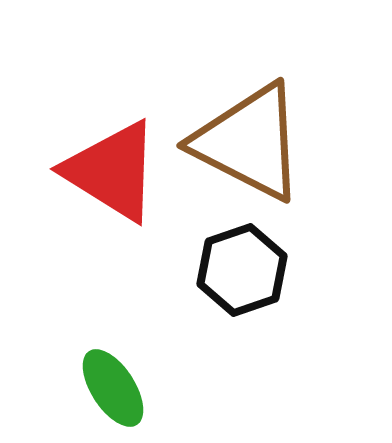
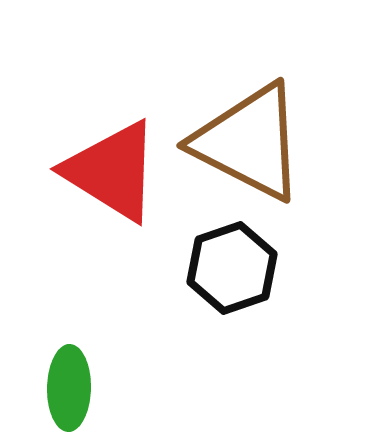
black hexagon: moved 10 px left, 2 px up
green ellipse: moved 44 px left; rotated 34 degrees clockwise
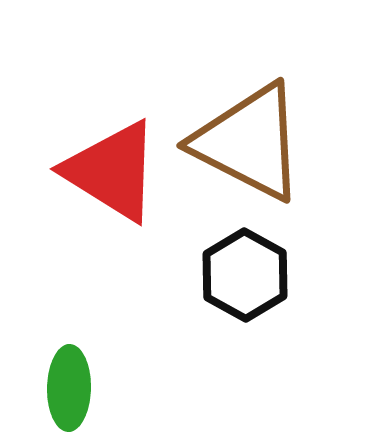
black hexagon: moved 13 px right, 7 px down; rotated 12 degrees counterclockwise
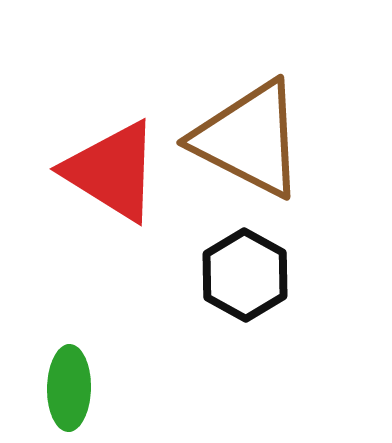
brown triangle: moved 3 px up
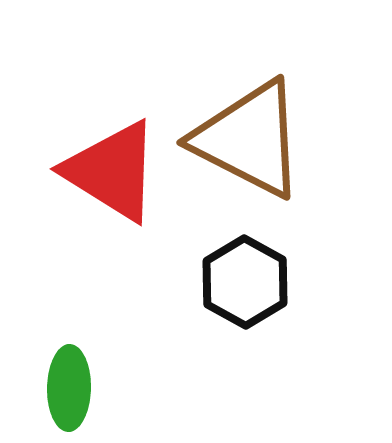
black hexagon: moved 7 px down
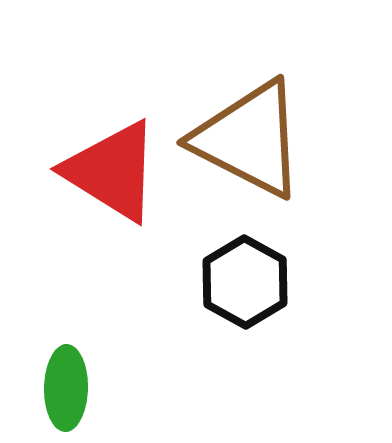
green ellipse: moved 3 px left
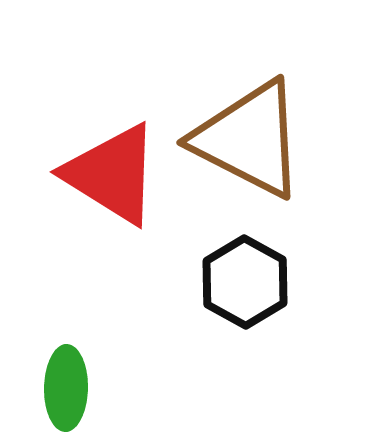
red triangle: moved 3 px down
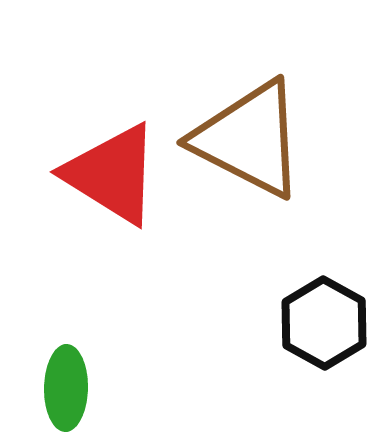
black hexagon: moved 79 px right, 41 px down
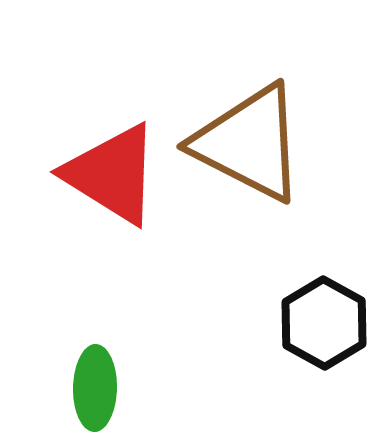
brown triangle: moved 4 px down
green ellipse: moved 29 px right
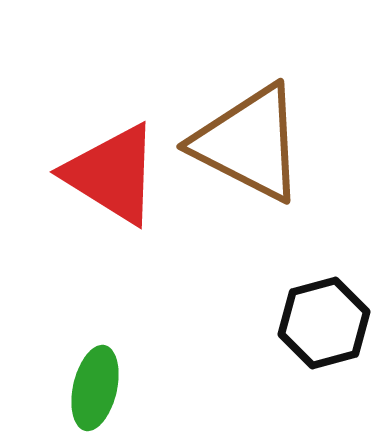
black hexagon: rotated 16 degrees clockwise
green ellipse: rotated 12 degrees clockwise
